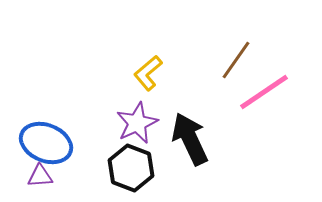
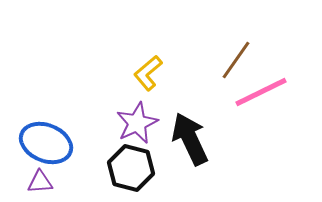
pink line: moved 3 px left; rotated 8 degrees clockwise
black hexagon: rotated 6 degrees counterclockwise
purple triangle: moved 6 px down
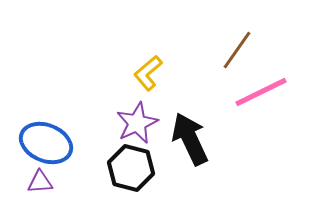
brown line: moved 1 px right, 10 px up
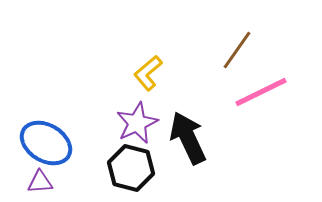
black arrow: moved 2 px left, 1 px up
blue ellipse: rotated 9 degrees clockwise
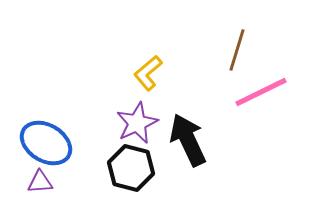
brown line: rotated 18 degrees counterclockwise
black arrow: moved 2 px down
